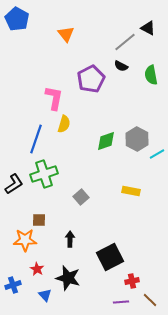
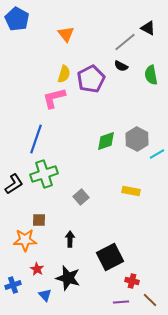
pink L-shape: rotated 115 degrees counterclockwise
yellow semicircle: moved 50 px up
red cross: rotated 24 degrees clockwise
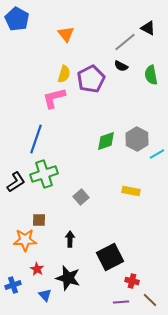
black L-shape: moved 2 px right, 2 px up
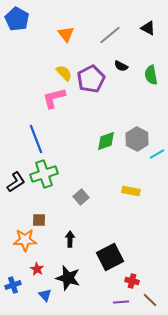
gray line: moved 15 px left, 7 px up
yellow semicircle: moved 1 px up; rotated 60 degrees counterclockwise
blue line: rotated 40 degrees counterclockwise
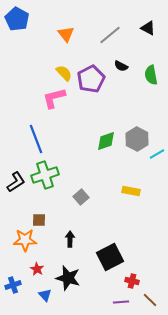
green cross: moved 1 px right, 1 px down
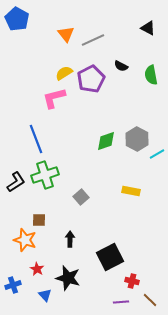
gray line: moved 17 px left, 5 px down; rotated 15 degrees clockwise
yellow semicircle: rotated 78 degrees counterclockwise
orange star: rotated 20 degrees clockwise
